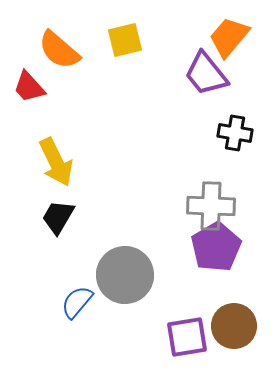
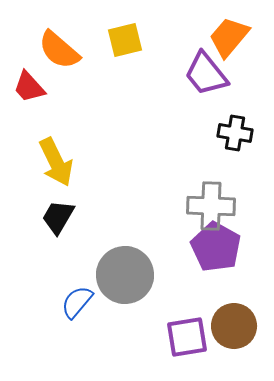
purple pentagon: rotated 12 degrees counterclockwise
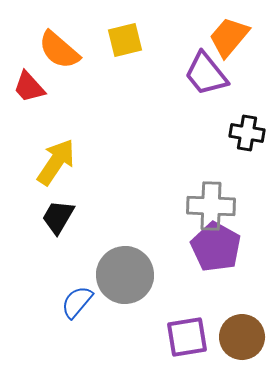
black cross: moved 12 px right
yellow arrow: rotated 120 degrees counterclockwise
brown circle: moved 8 px right, 11 px down
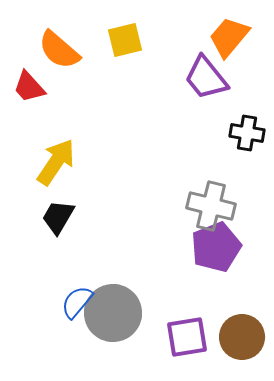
purple trapezoid: moved 4 px down
gray cross: rotated 12 degrees clockwise
purple pentagon: rotated 21 degrees clockwise
gray circle: moved 12 px left, 38 px down
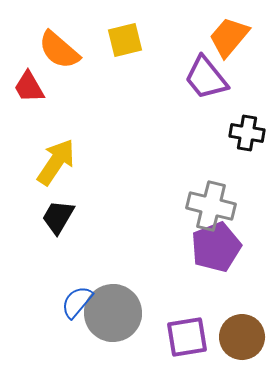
red trapezoid: rotated 12 degrees clockwise
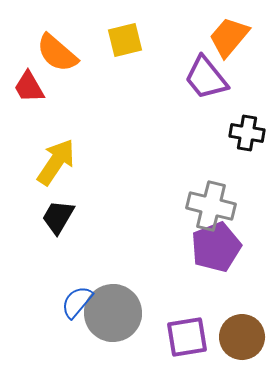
orange semicircle: moved 2 px left, 3 px down
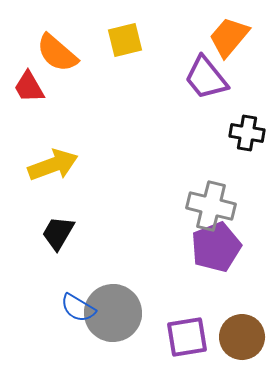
yellow arrow: moved 3 px left, 3 px down; rotated 36 degrees clockwise
black trapezoid: moved 16 px down
blue semicircle: moved 1 px right, 6 px down; rotated 99 degrees counterclockwise
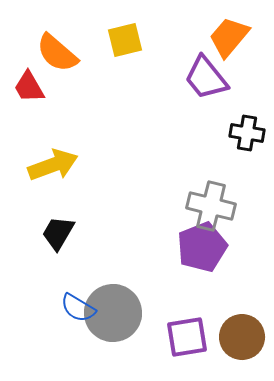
purple pentagon: moved 14 px left
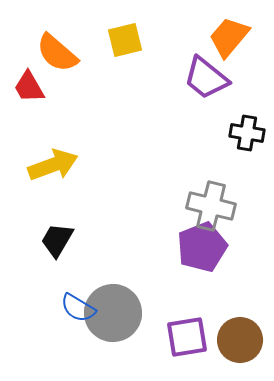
purple trapezoid: rotated 12 degrees counterclockwise
black trapezoid: moved 1 px left, 7 px down
brown circle: moved 2 px left, 3 px down
